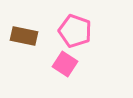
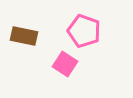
pink pentagon: moved 9 px right
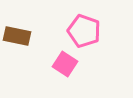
brown rectangle: moved 7 px left
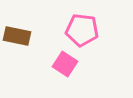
pink pentagon: moved 2 px left, 1 px up; rotated 12 degrees counterclockwise
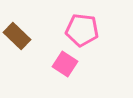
brown rectangle: rotated 32 degrees clockwise
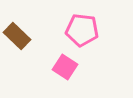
pink square: moved 3 px down
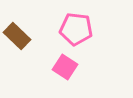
pink pentagon: moved 6 px left, 1 px up
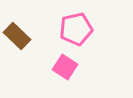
pink pentagon: rotated 20 degrees counterclockwise
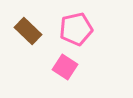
brown rectangle: moved 11 px right, 5 px up
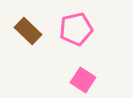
pink square: moved 18 px right, 13 px down
